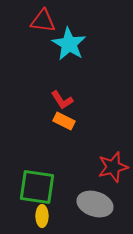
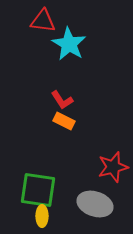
green square: moved 1 px right, 3 px down
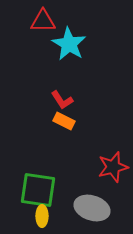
red triangle: rotated 8 degrees counterclockwise
gray ellipse: moved 3 px left, 4 px down
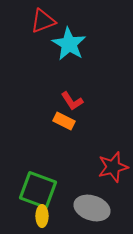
red triangle: rotated 20 degrees counterclockwise
red L-shape: moved 10 px right, 1 px down
green square: rotated 12 degrees clockwise
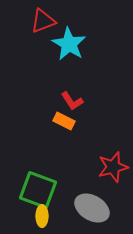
gray ellipse: rotated 12 degrees clockwise
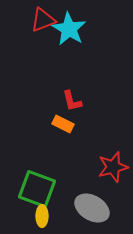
red triangle: moved 1 px up
cyan star: moved 15 px up
red L-shape: rotated 20 degrees clockwise
orange rectangle: moved 1 px left, 3 px down
green square: moved 1 px left, 1 px up
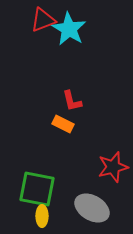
green square: rotated 9 degrees counterclockwise
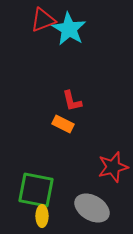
green square: moved 1 px left, 1 px down
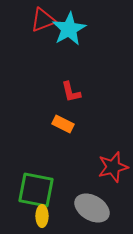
cyan star: rotated 12 degrees clockwise
red L-shape: moved 1 px left, 9 px up
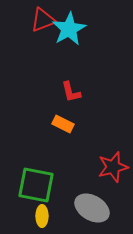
green square: moved 5 px up
